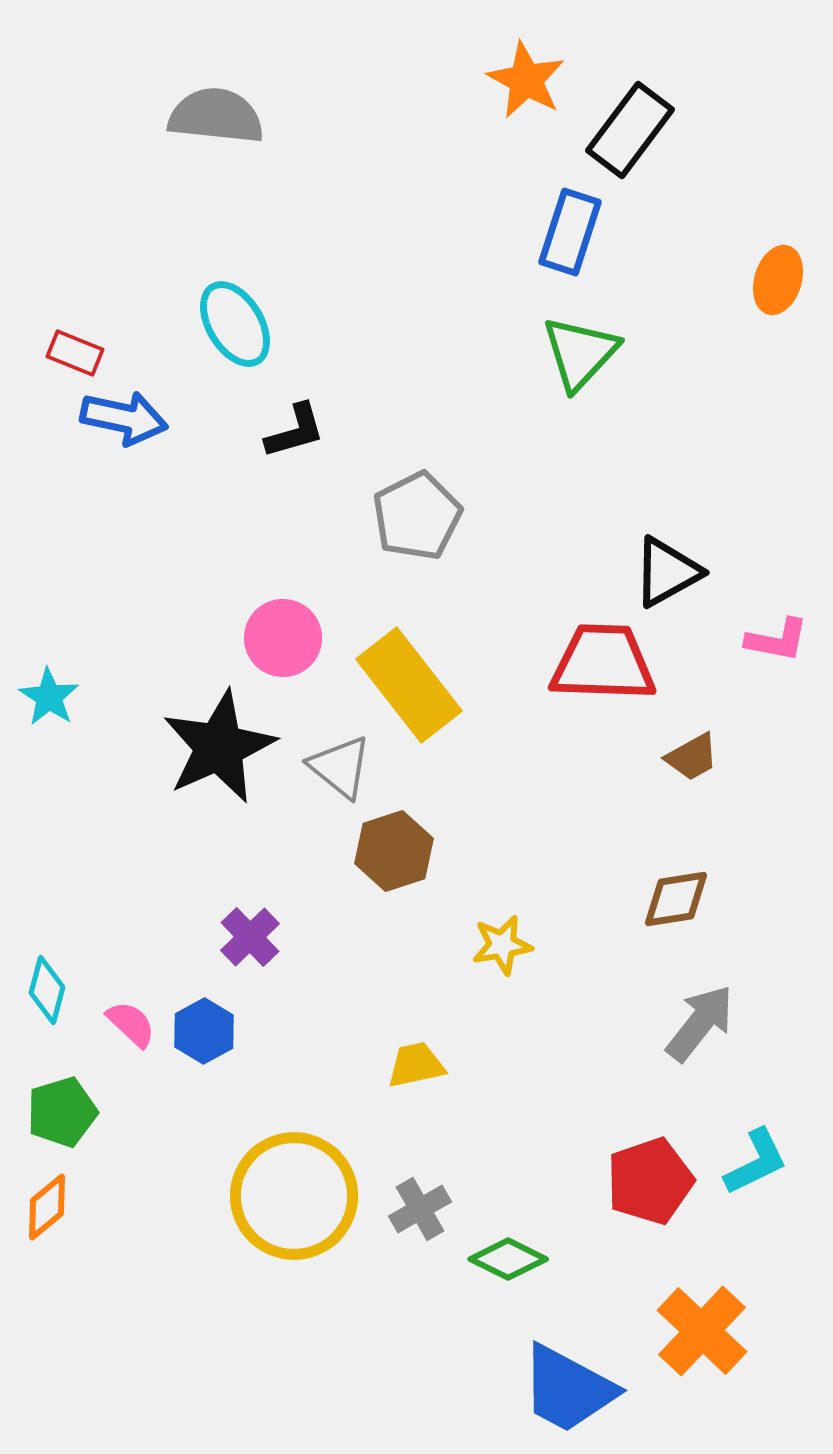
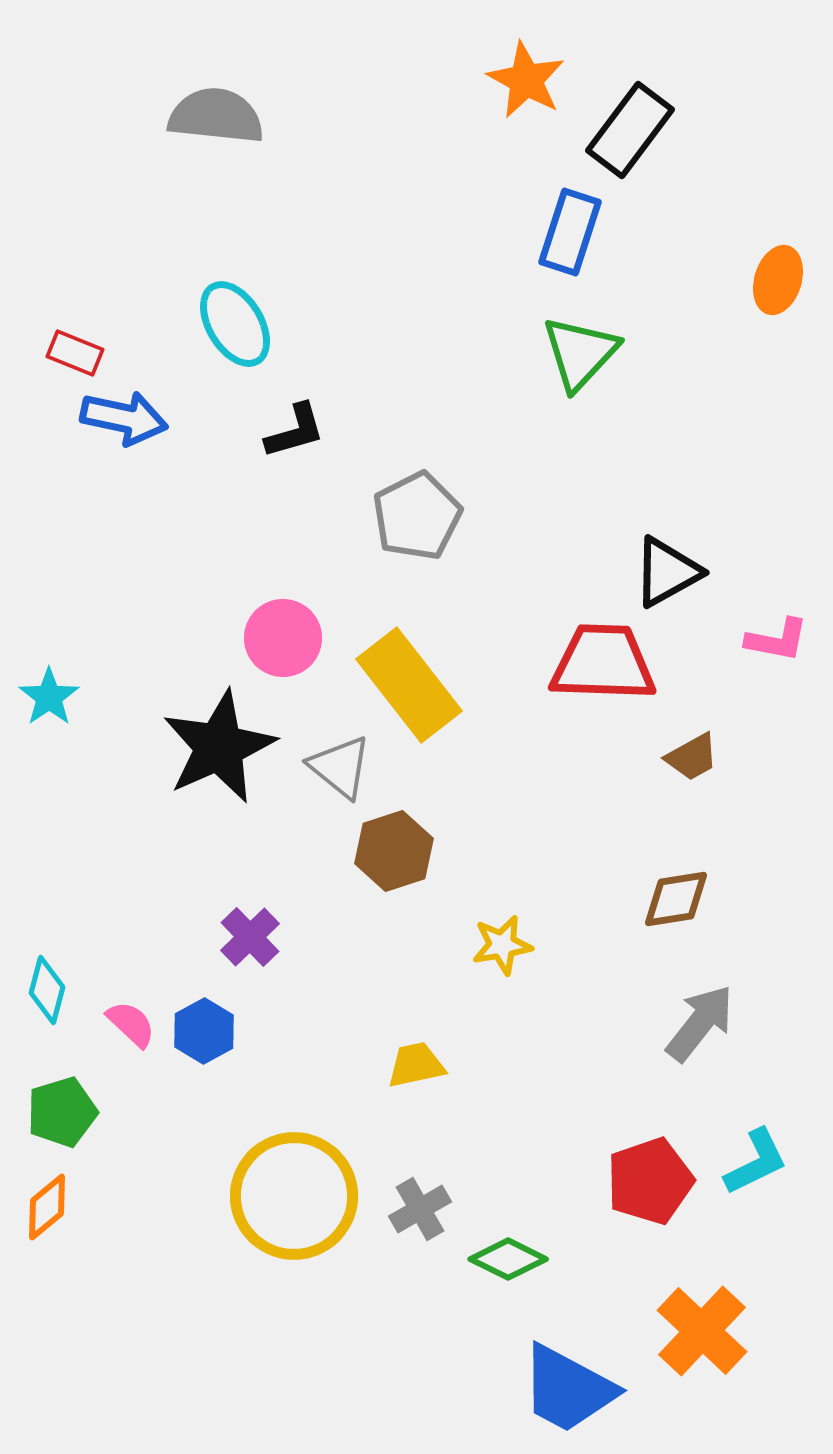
cyan star: rotated 4 degrees clockwise
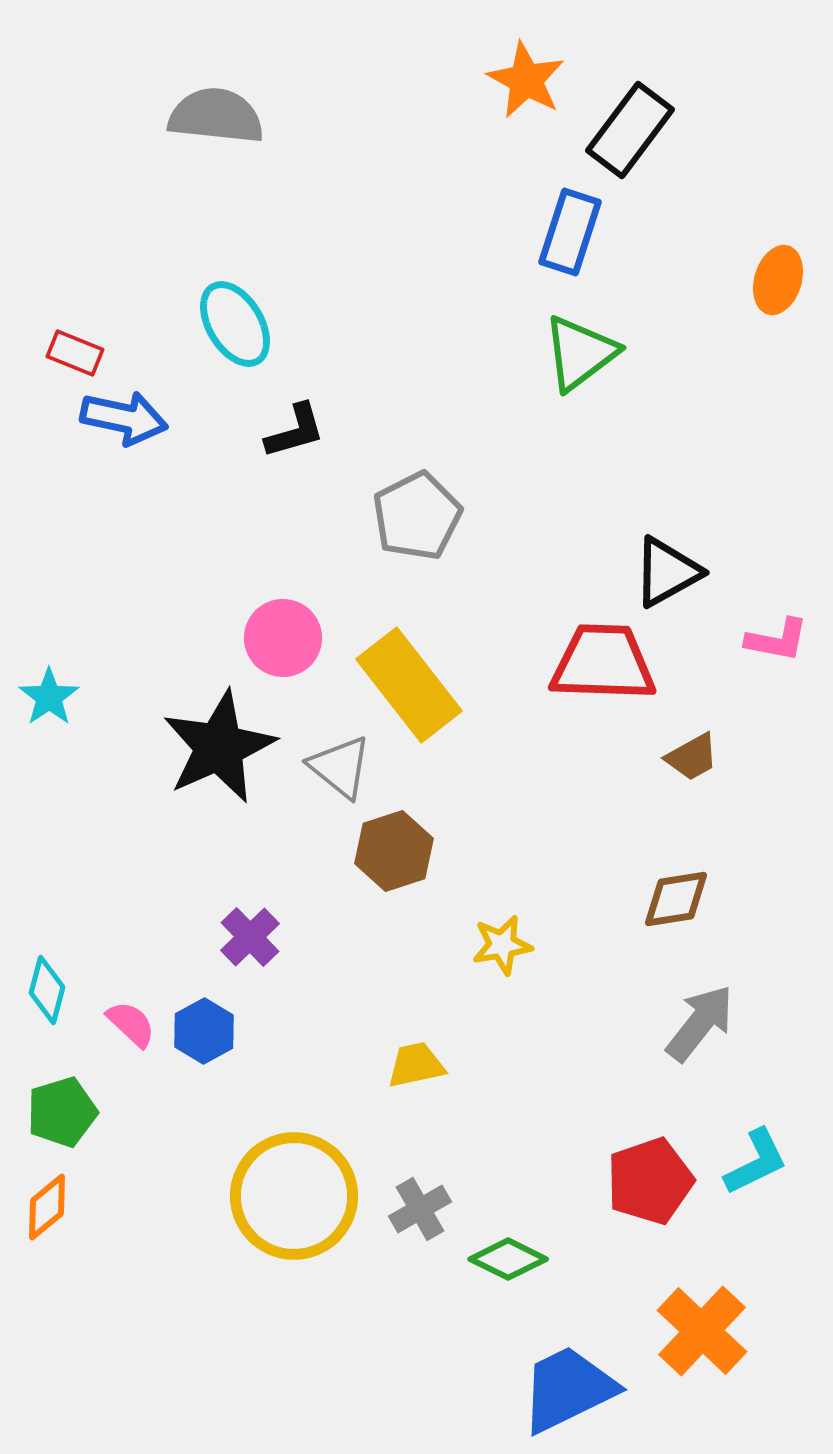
green triangle: rotated 10 degrees clockwise
blue trapezoid: rotated 126 degrees clockwise
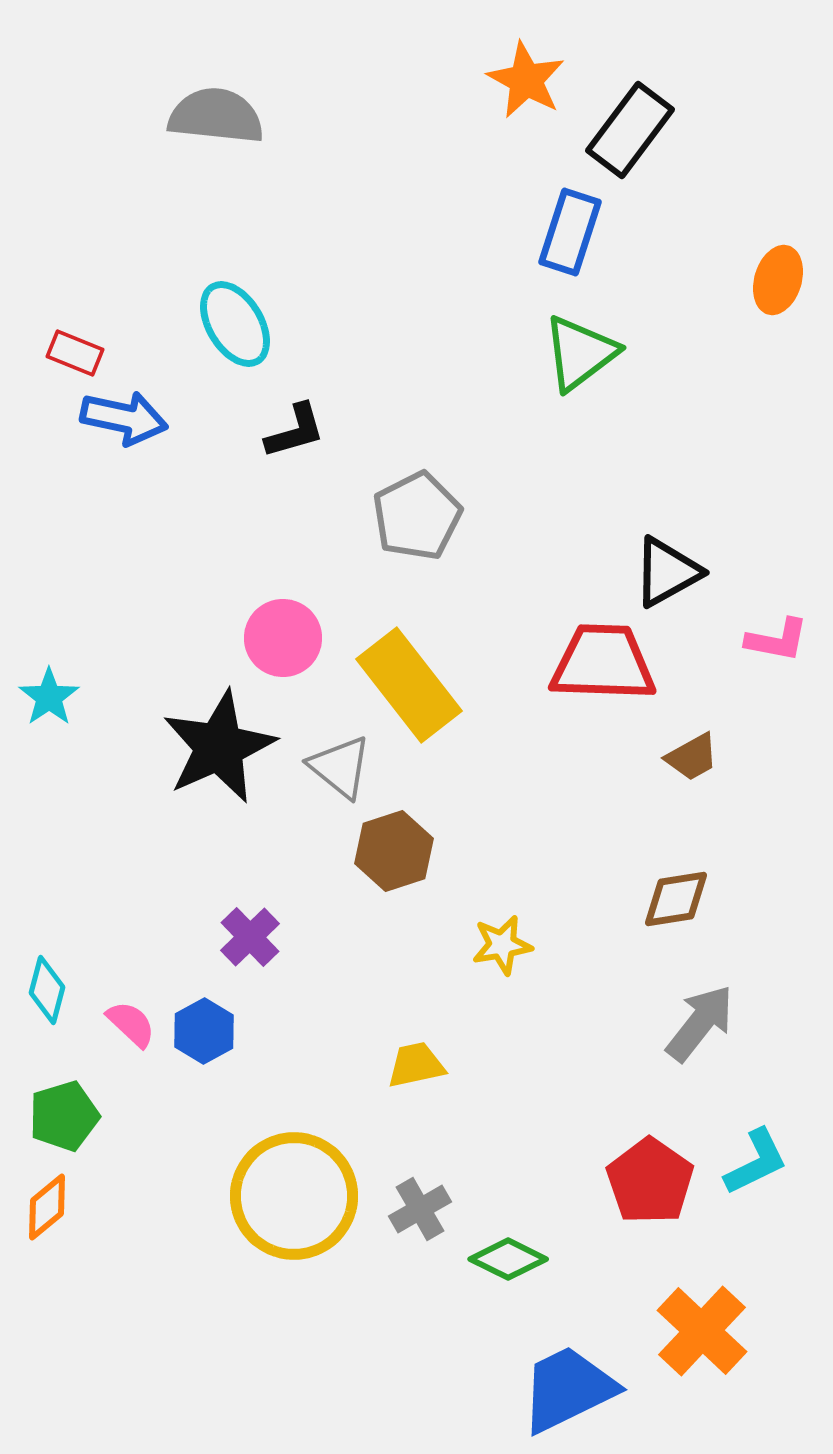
green pentagon: moved 2 px right, 4 px down
red pentagon: rotated 18 degrees counterclockwise
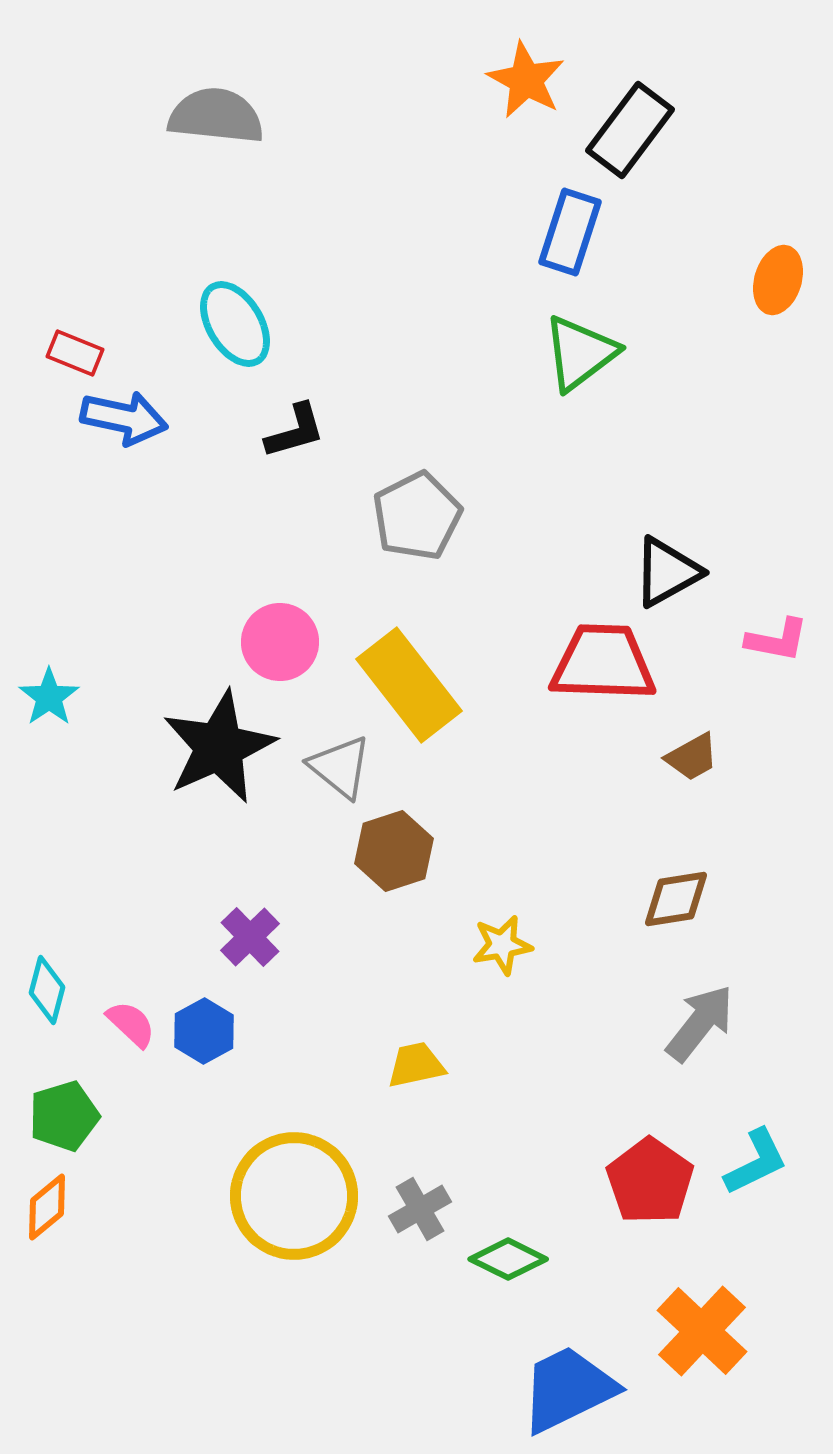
pink circle: moved 3 px left, 4 px down
